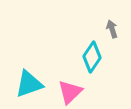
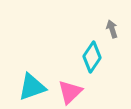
cyan triangle: moved 3 px right, 3 px down
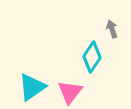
cyan triangle: rotated 16 degrees counterclockwise
pink triangle: rotated 8 degrees counterclockwise
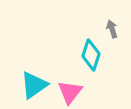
cyan diamond: moved 1 px left, 2 px up; rotated 16 degrees counterclockwise
cyan triangle: moved 2 px right, 2 px up
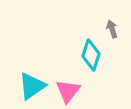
cyan triangle: moved 2 px left, 1 px down
pink triangle: moved 2 px left, 1 px up
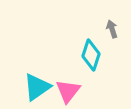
cyan triangle: moved 5 px right, 1 px down
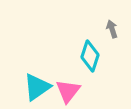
cyan diamond: moved 1 px left, 1 px down
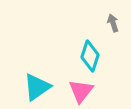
gray arrow: moved 1 px right, 6 px up
pink triangle: moved 13 px right
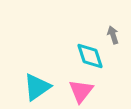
gray arrow: moved 12 px down
cyan diamond: rotated 36 degrees counterclockwise
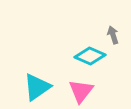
cyan diamond: rotated 48 degrees counterclockwise
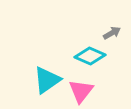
gray arrow: moved 1 px left, 2 px up; rotated 78 degrees clockwise
cyan triangle: moved 10 px right, 7 px up
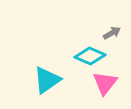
pink triangle: moved 24 px right, 8 px up
